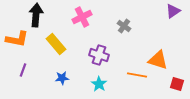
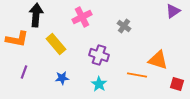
purple line: moved 1 px right, 2 px down
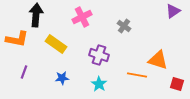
yellow rectangle: rotated 15 degrees counterclockwise
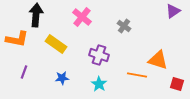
pink cross: rotated 24 degrees counterclockwise
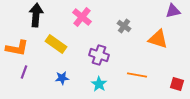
purple triangle: rotated 21 degrees clockwise
orange L-shape: moved 9 px down
orange triangle: moved 21 px up
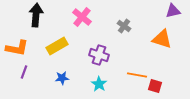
orange triangle: moved 4 px right
yellow rectangle: moved 1 px right, 2 px down; rotated 65 degrees counterclockwise
red square: moved 22 px left, 2 px down
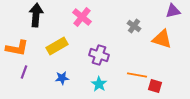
gray cross: moved 10 px right
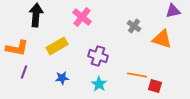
purple cross: moved 1 px left, 1 px down
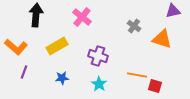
orange L-shape: moved 1 px left, 1 px up; rotated 30 degrees clockwise
